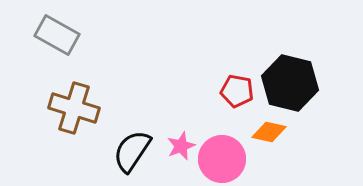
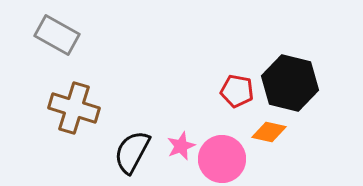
black semicircle: moved 1 px down; rotated 6 degrees counterclockwise
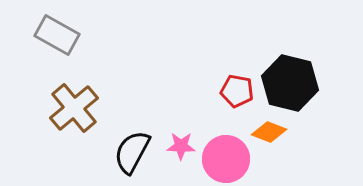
brown cross: rotated 33 degrees clockwise
orange diamond: rotated 8 degrees clockwise
pink star: rotated 24 degrees clockwise
pink circle: moved 4 px right
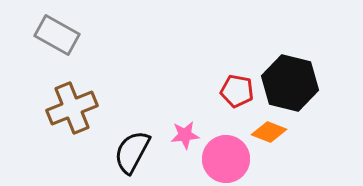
brown cross: moved 2 px left; rotated 18 degrees clockwise
pink star: moved 4 px right, 11 px up; rotated 8 degrees counterclockwise
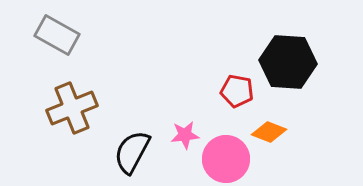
black hexagon: moved 2 px left, 21 px up; rotated 10 degrees counterclockwise
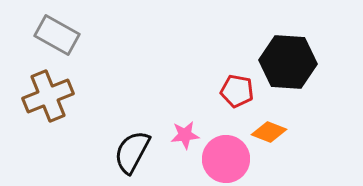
brown cross: moved 24 px left, 12 px up
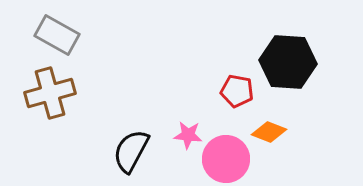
brown cross: moved 2 px right, 3 px up; rotated 6 degrees clockwise
pink star: moved 3 px right; rotated 12 degrees clockwise
black semicircle: moved 1 px left, 1 px up
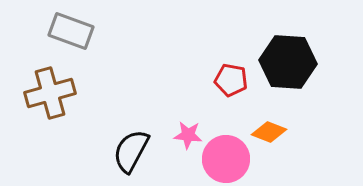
gray rectangle: moved 14 px right, 4 px up; rotated 9 degrees counterclockwise
red pentagon: moved 6 px left, 11 px up
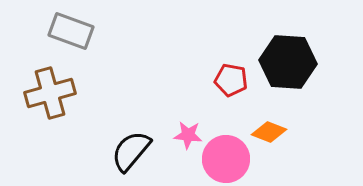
black semicircle: rotated 12 degrees clockwise
